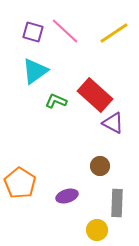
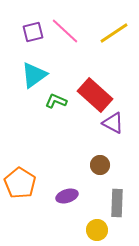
purple square: rotated 30 degrees counterclockwise
cyan triangle: moved 1 px left, 4 px down
brown circle: moved 1 px up
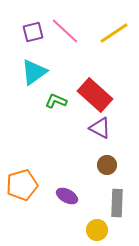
cyan triangle: moved 3 px up
purple triangle: moved 13 px left, 5 px down
brown circle: moved 7 px right
orange pentagon: moved 2 px right, 2 px down; rotated 24 degrees clockwise
purple ellipse: rotated 45 degrees clockwise
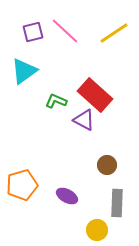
cyan triangle: moved 10 px left, 1 px up
purple triangle: moved 16 px left, 8 px up
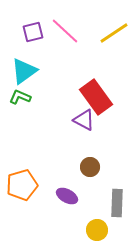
red rectangle: moved 1 px right, 2 px down; rotated 12 degrees clockwise
green L-shape: moved 36 px left, 4 px up
brown circle: moved 17 px left, 2 px down
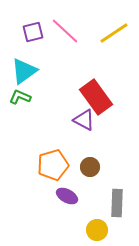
orange pentagon: moved 31 px right, 20 px up
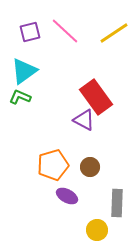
purple square: moved 3 px left
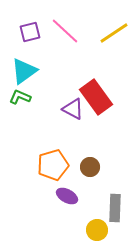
purple triangle: moved 11 px left, 11 px up
gray rectangle: moved 2 px left, 5 px down
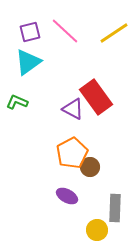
cyan triangle: moved 4 px right, 9 px up
green L-shape: moved 3 px left, 5 px down
orange pentagon: moved 19 px right, 12 px up; rotated 12 degrees counterclockwise
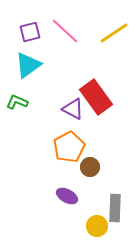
cyan triangle: moved 3 px down
orange pentagon: moved 3 px left, 6 px up
yellow circle: moved 4 px up
